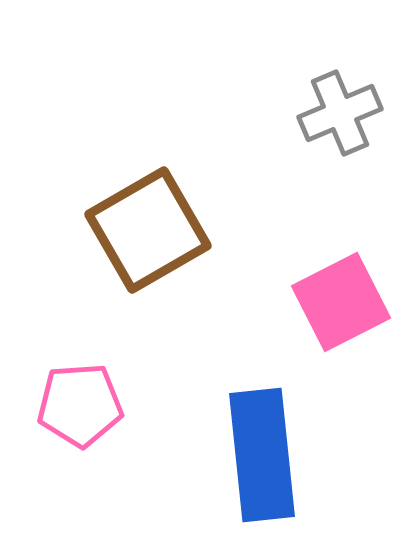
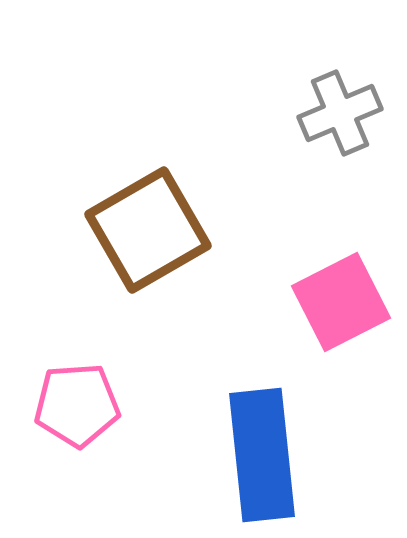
pink pentagon: moved 3 px left
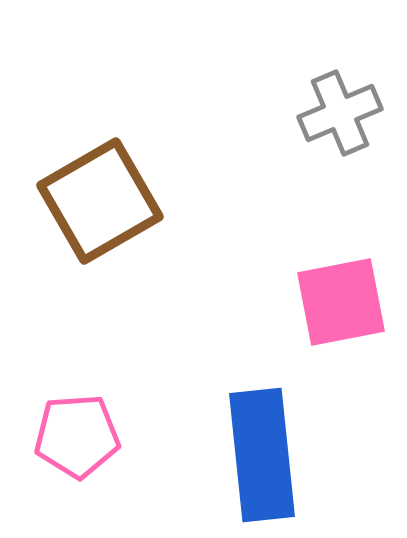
brown square: moved 48 px left, 29 px up
pink square: rotated 16 degrees clockwise
pink pentagon: moved 31 px down
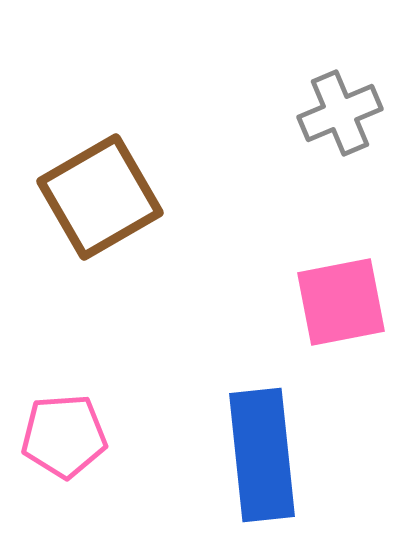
brown square: moved 4 px up
pink pentagon: moved 13 px left
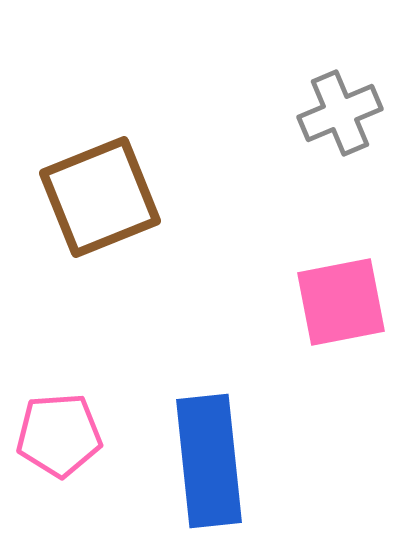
brown square: rotated 8 degrees clockwise
pink pentagon: moved 5 px left, 1 px up
blue rectangle: moved 53 px left, 6 px down
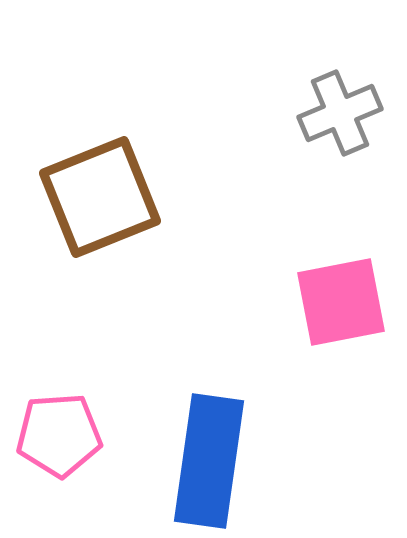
blue rectangle: rotated 14 degrees clockwise
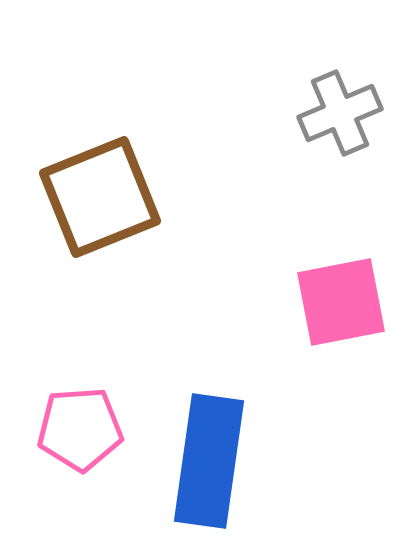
pink pentagon: moved 21 px right, 6 px up
